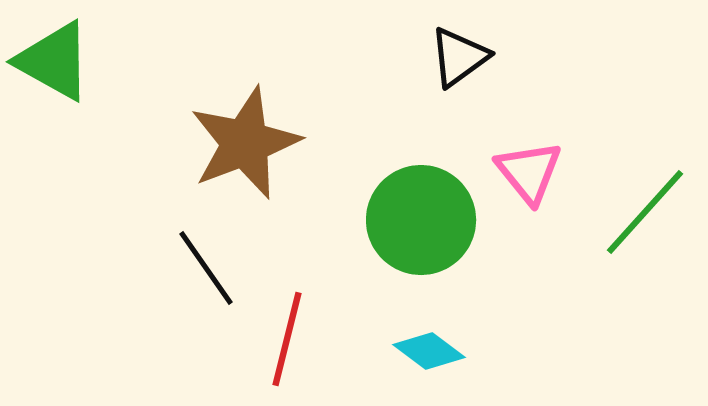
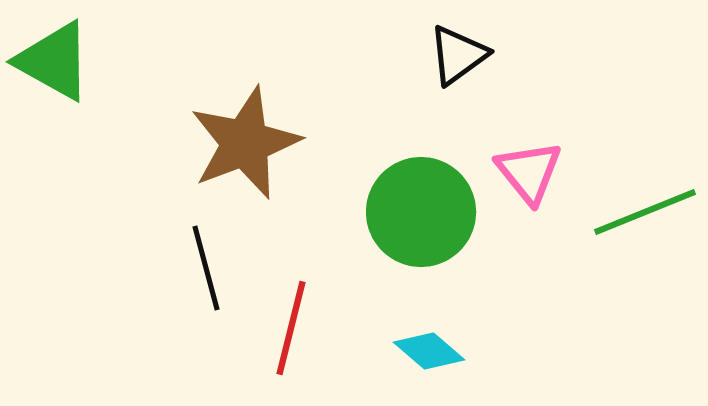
black triangle: moved 1 px left, 2 px up
green line: rotated 26 degrees clockwise
green circle: moved 8 px up
black line: rotated 20 degrees clockwise
red line: moved 4 px right, 11 px up
cyan diamond: rotated 4 degrees clockwise
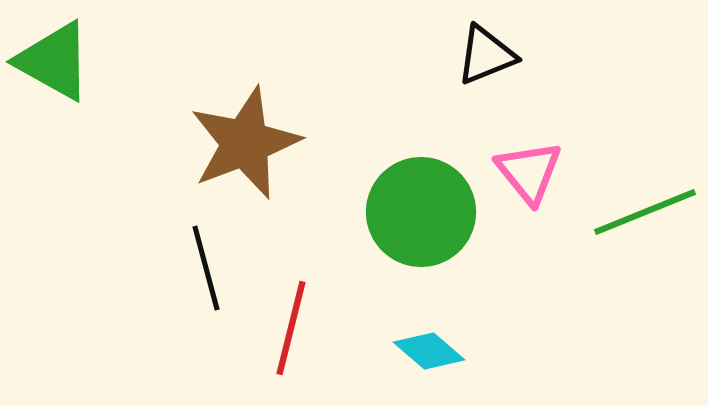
black triangle: moved 28 px right; rotated 14 degrees clockwise
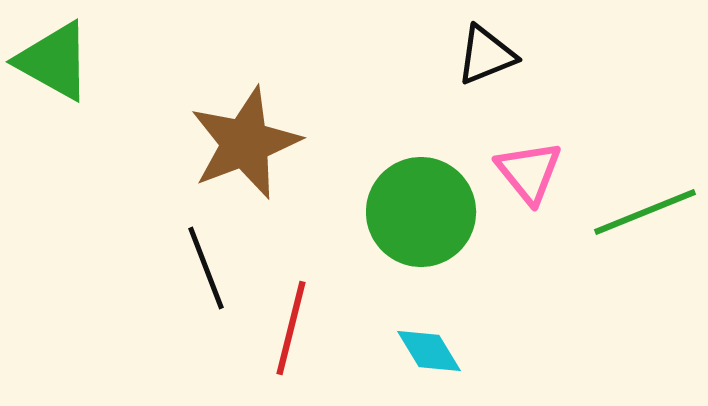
black line: rotated 6 degrees counterclockwise
cyan diamond: rotated 18 degrees clockwise
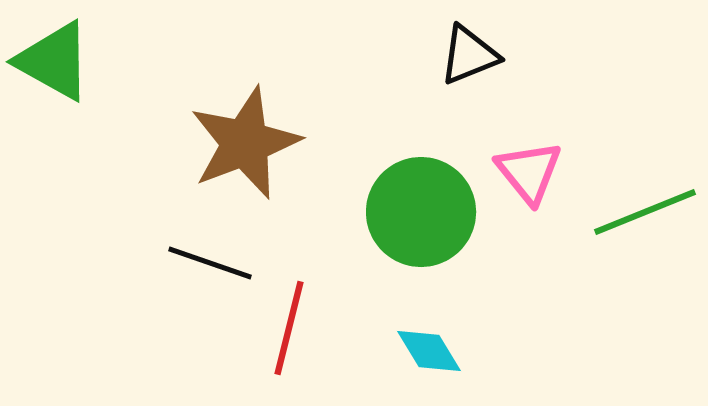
black triangle: moved 17 px left
black line: moved 4 px right, 5 px up; rotated 50 degrees counterclockwise
red line: moved 2 px left
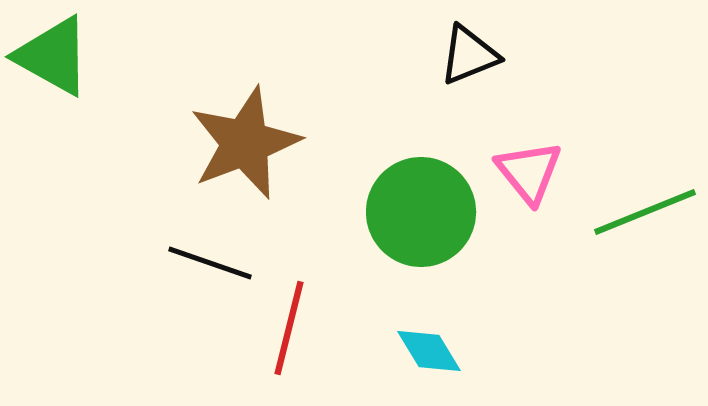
green triangle: moved 1 px left, 5 px up
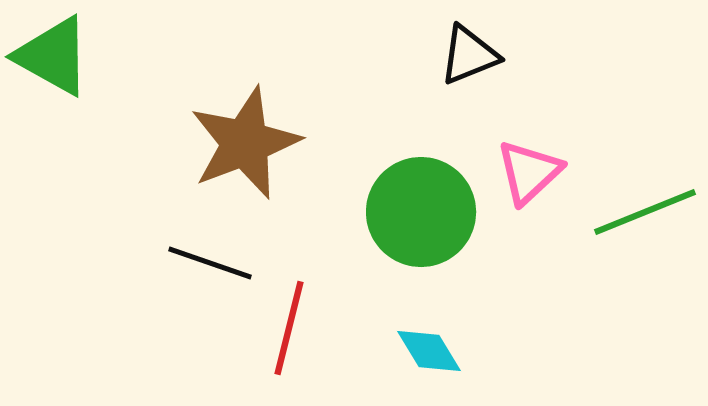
pink triangle: rotated 26 degrees clockwise
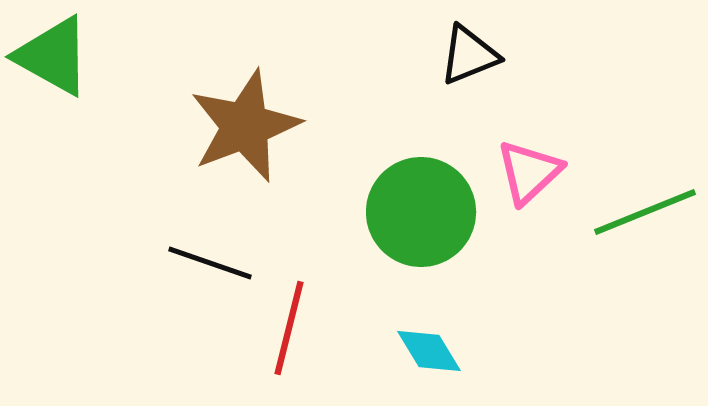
brown star: moved 17 px up
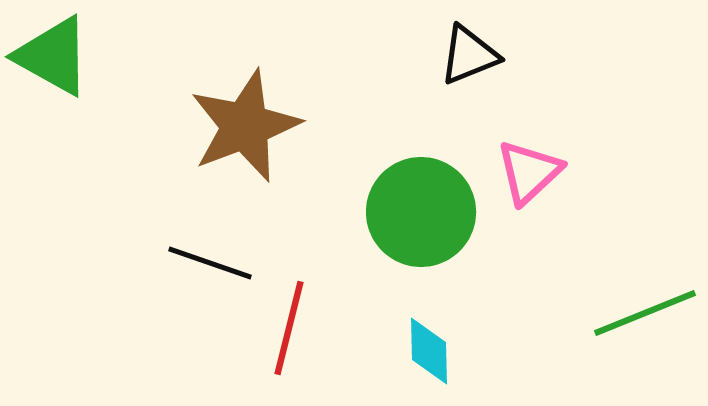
green line: moved 101 px down
cyan diamond: rotated 30 degrees clockwise
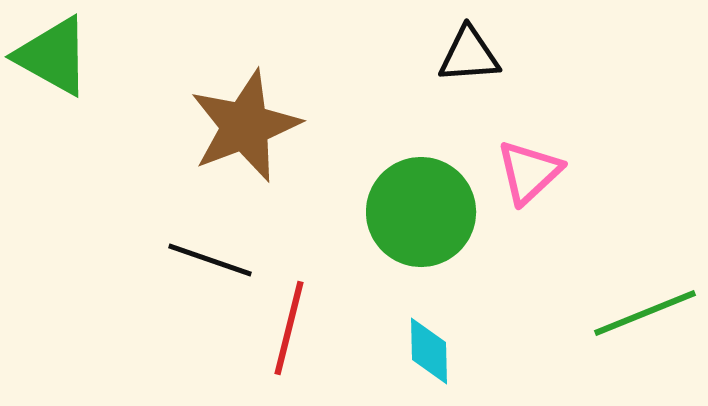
black triangle: rotated 18 degrees clockwise
black line: moved 3 px up
